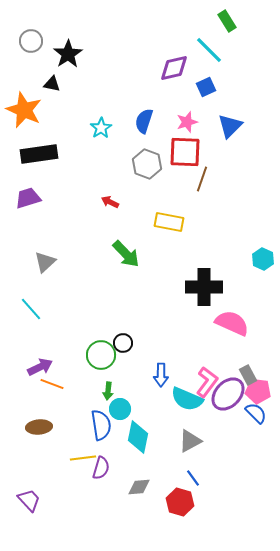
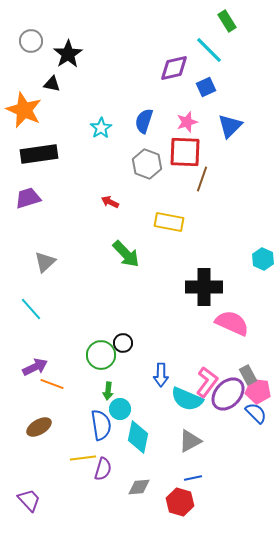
purple arrow at (40, 367): moved 5 px left
brown ellipse at (39, 427): rotated 25 degrees counterclockwise
purple semicircle at (101, 468): moved 2 px right, 1 px down
blue line at (193, 478): rotated 66 degrees counterclockwise
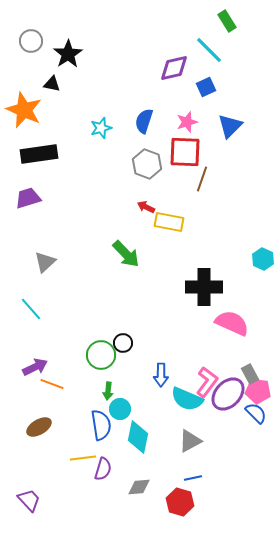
cyan star at (101, 128): rotated 15 degrees clockwise
red arrow at (110, 202): moved 36 px right, 5 px down
gray rectangle at (248, 375): moved 2 px right, 1 px up
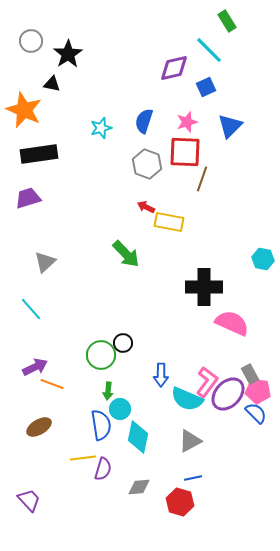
cyan hexagon at (263, 259): rotated 15 degrees counterclockwise
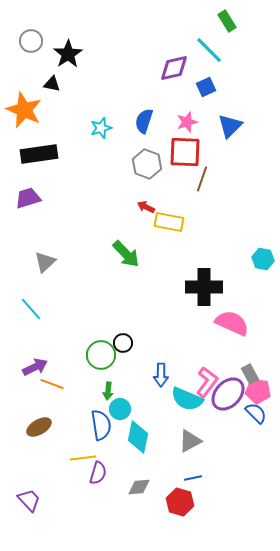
purple semicircle at (103, 469): moved 5 px left, 4 px down
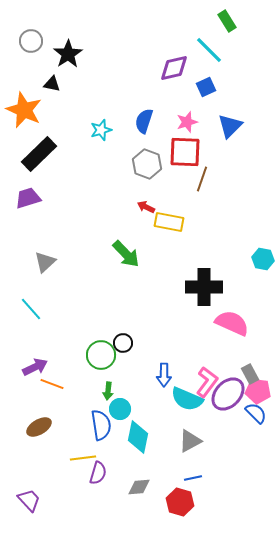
cyan star at (101, 128): moved 2 px down
black rectangle at (39, 154): rotated 36 degrees counterclockwise
blue arrow at (161, 375): moved 3 px right
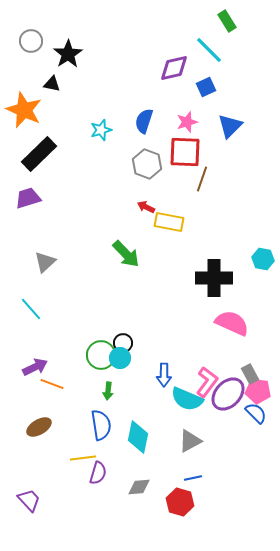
black cross at (204, 287): moved 10 px right, 9 px up
cyan circle at (120, 409): moved 51 px up
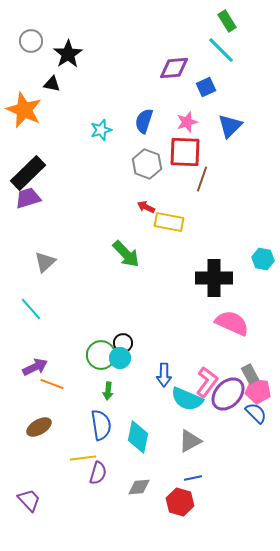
cyan line at (209, 50): moved 12 px right
purple diamond at (174, 68): rotated 8 degrees clockwise
black rectangle at (39, 154): moved 11 px left, 19 px down
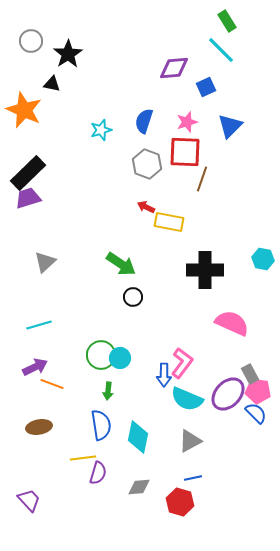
green arrow at (126, 254): moved 5 px left, 10 px down; rotated 12 degrees counterclockwise
black cross at (214, 278): moved 9 px left, 8 px up
cyan line at (31, 309): moved 8 px right, 16 px down; rotated 65 degrees counterclockwise
black circle at (123, 343): moved 10 px right, 46 px up
pink L-shape at (207, 382): moved 25 px left, 19 px up
brown ellipse at (39, 427): rotated 20 degrees clockwise
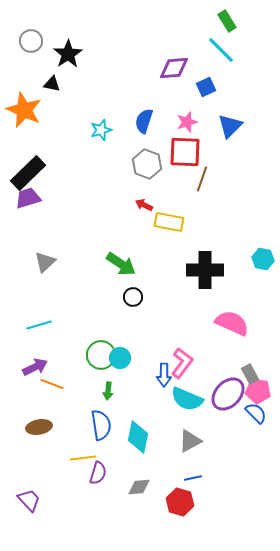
red arrow at (146, 207): moved 2 px left, 2 px up
